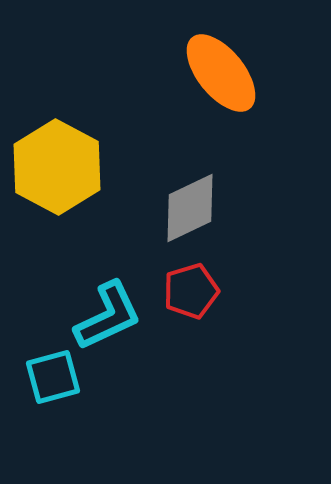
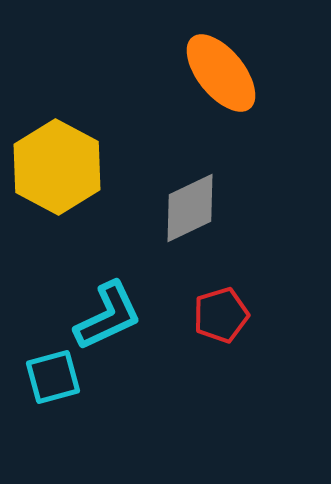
red pentagon: moved 30 px right, 24 px down
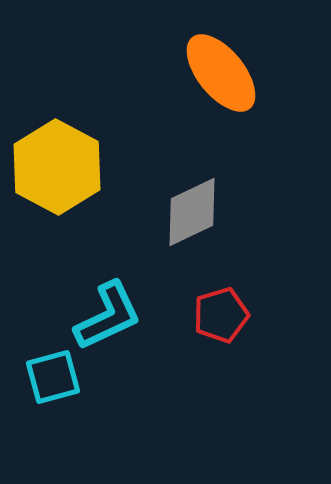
gray diamond: moved 2 px right, 4 px down
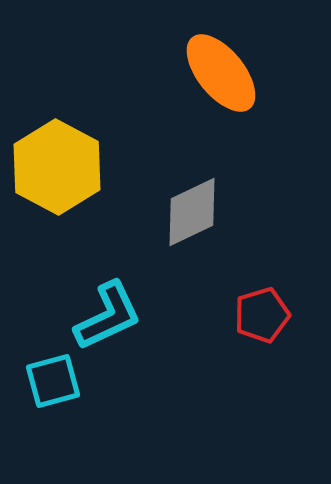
red pentagon: moved 41 px right
cyan square: moved 4 px down
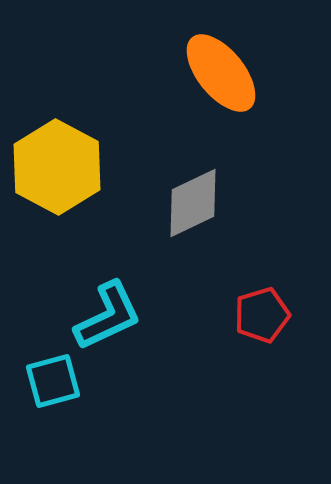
gray diamond: moved 1 px right, 9 px up
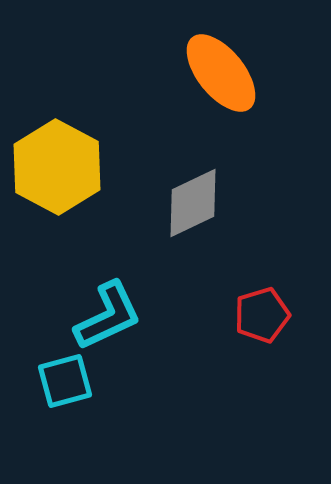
cyan square: moved 12 px right
